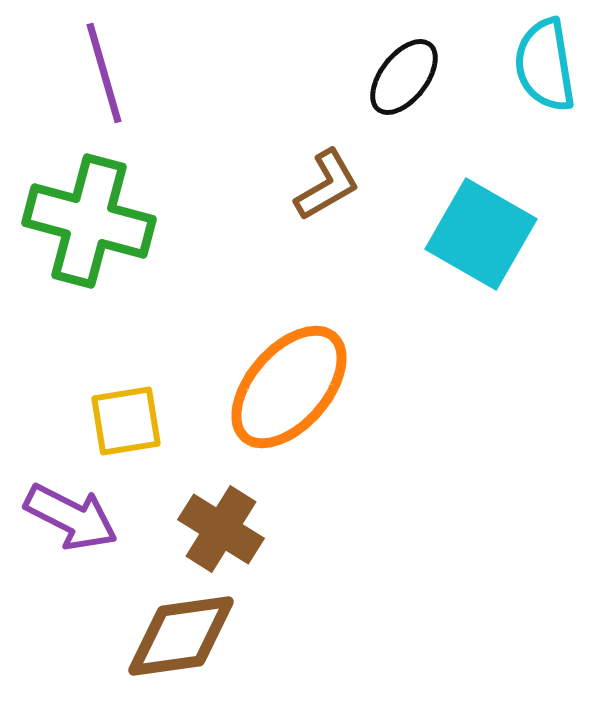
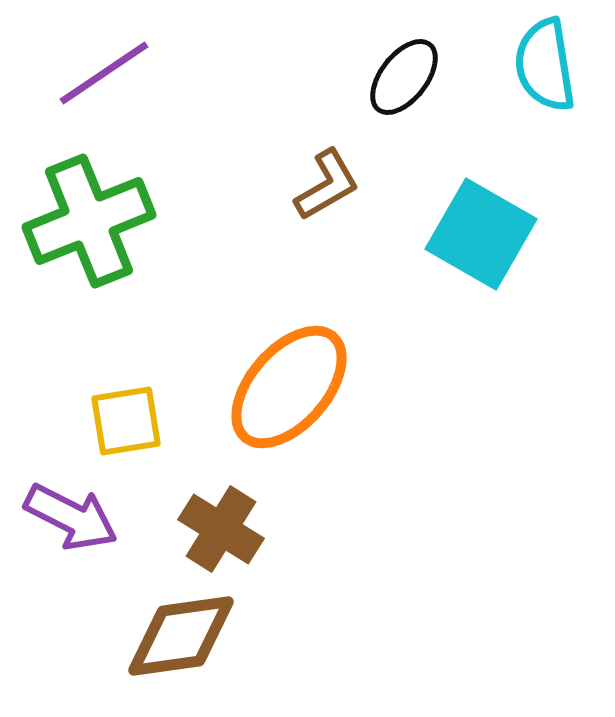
purple line: rotated 72 degrees clockwise
green cross: rotated 37 degrees counterclockwise
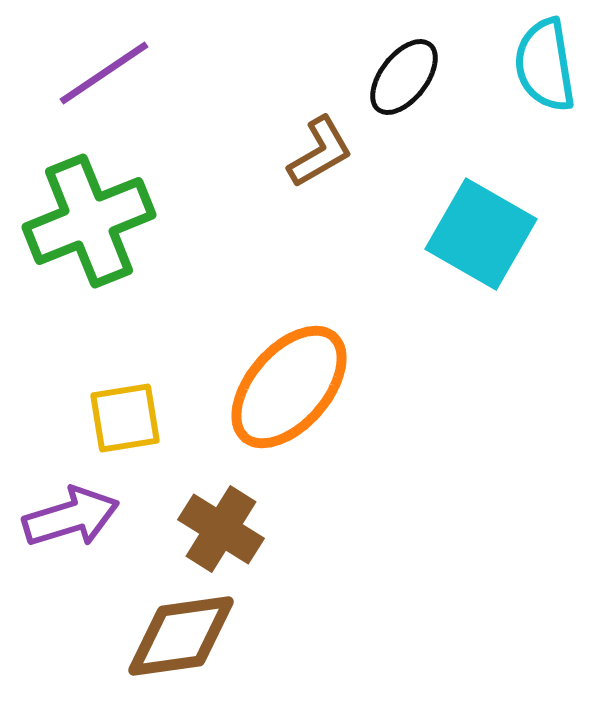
brown L-shape: moved 7 px left, 33 px up
yellow square: moved 1 px left, 3 px up
purple arrow: rotated 44 degrees counterclockwise
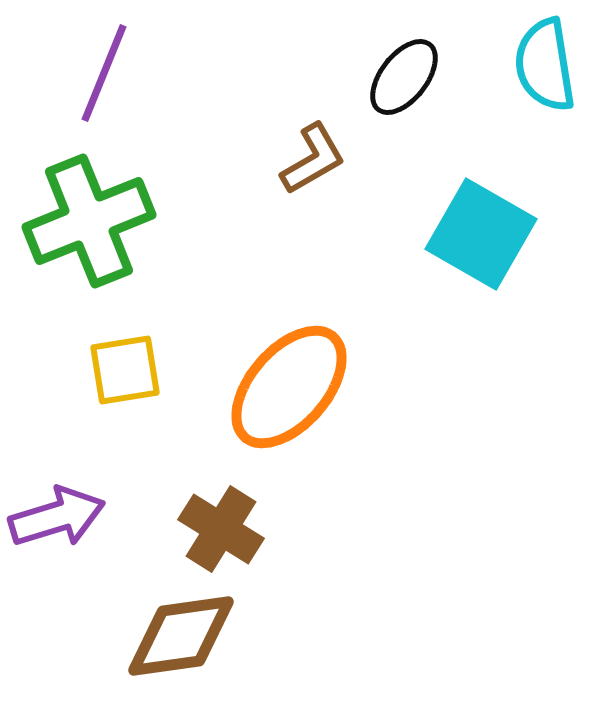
purple line: rotated 34 degrees counterclockwise
brown L-shape: moved 7 px left, 7 px down
yellow square: moved 48 px up
purple arrow: moved 14 px left
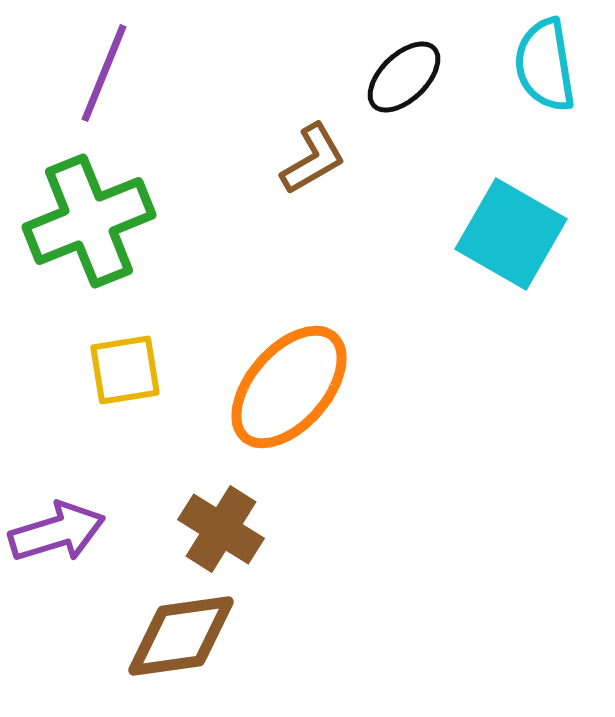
black ellipse: rotated 8 degrees clockwise
cyan square: moved 30 px right
purple arrow: moved 15 px down
